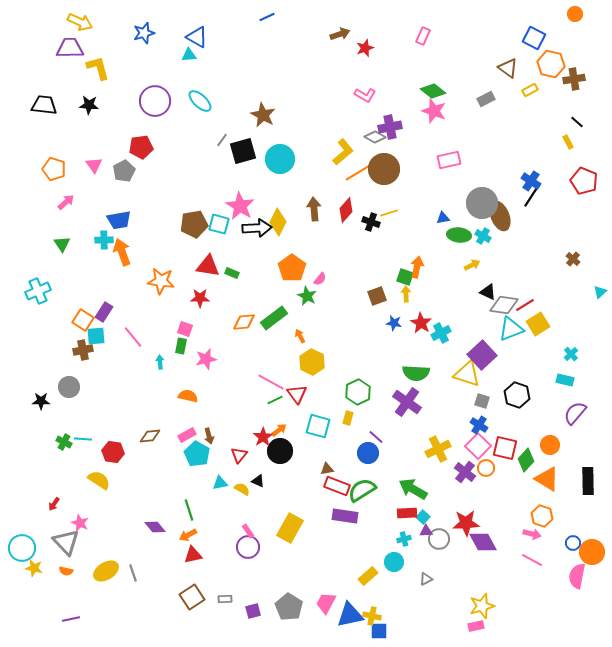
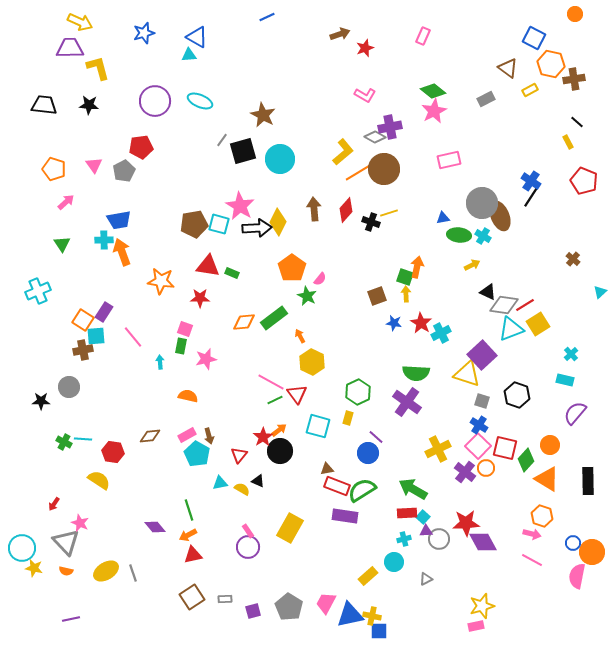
cyan ellipse at (200, 101): rotated 20 degrees counterclockwise
pink star at (434, 111): rotated 25 degrees clockwise
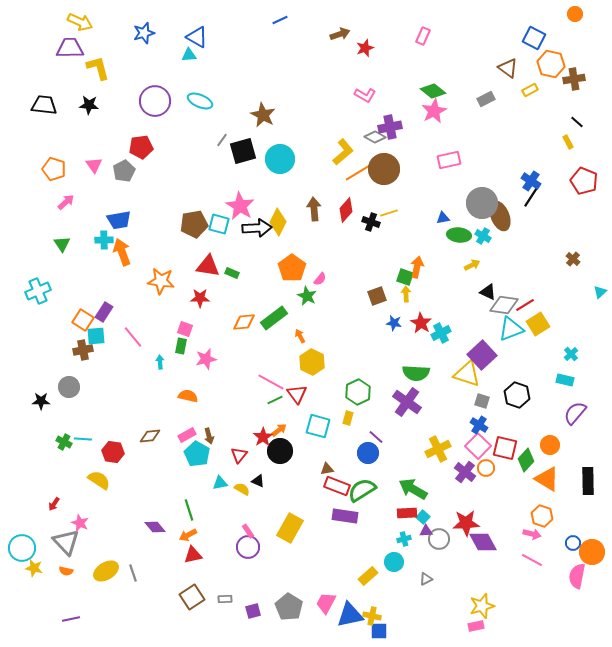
blue line at (267, 17): moved 13 px right, 3 px down
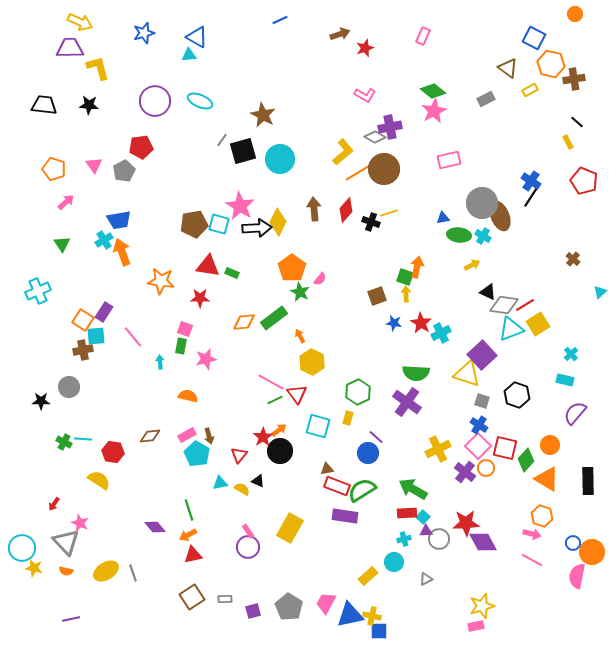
cyan cross at (104, 240): rotated 30 degrees counterclockwise
green star at (307, 296): moved 7 px left, 4 px up
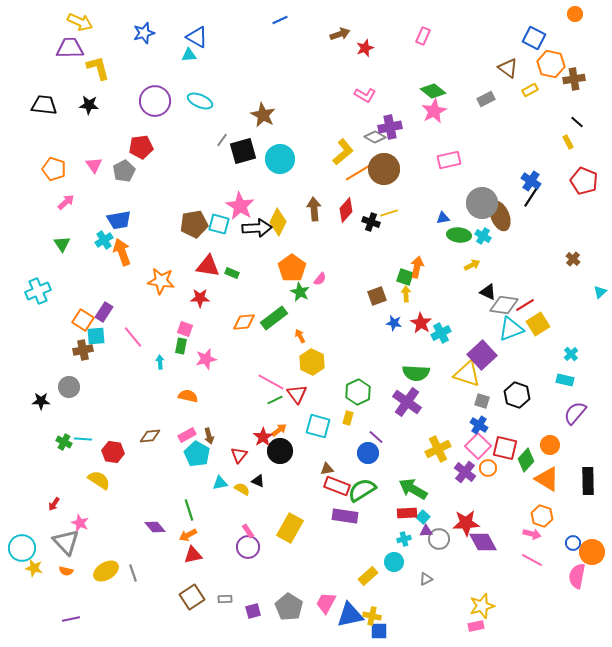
orange circle at (486, 468): moved 2 px right
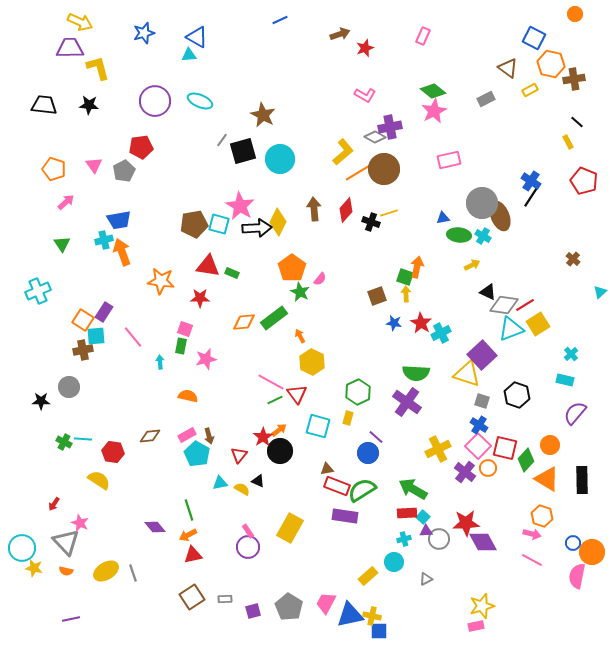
cyan cross at (104, 240): rotated 18 degrees clockwise
black rectangle at (588, 481): moved 6 px left, 1 px up
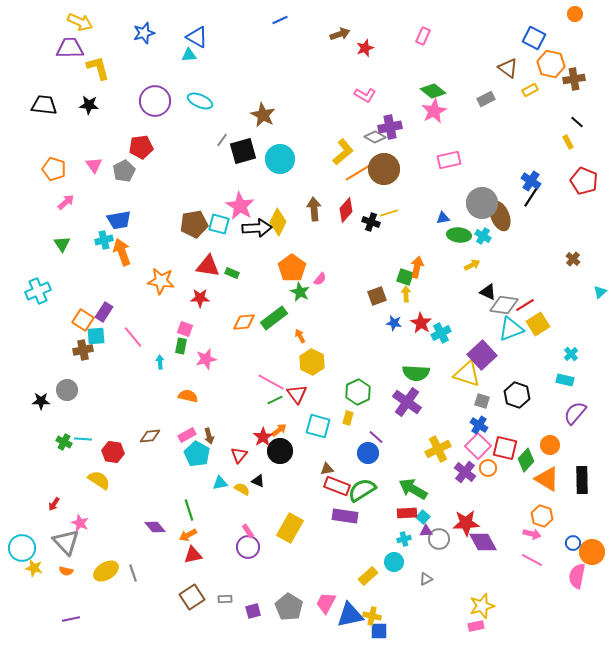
gray circle at (69, 387): moved 2 px left, 3 px down
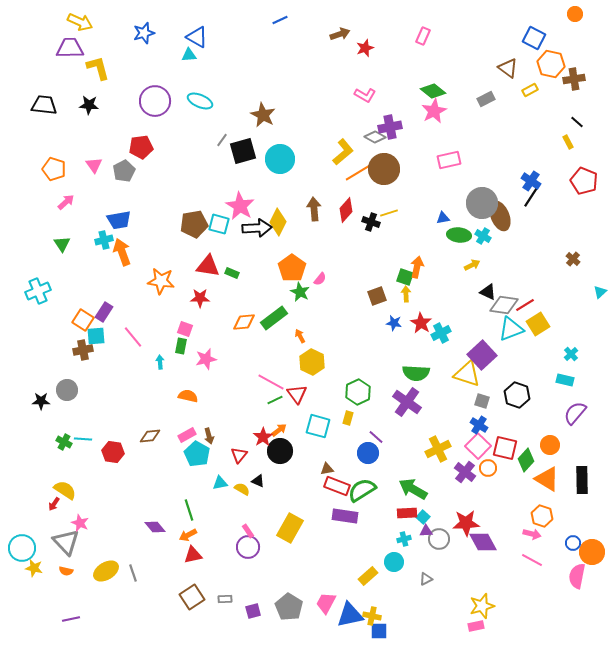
yellow semicircle at (99, 480): moved 34 px left, 10 px down
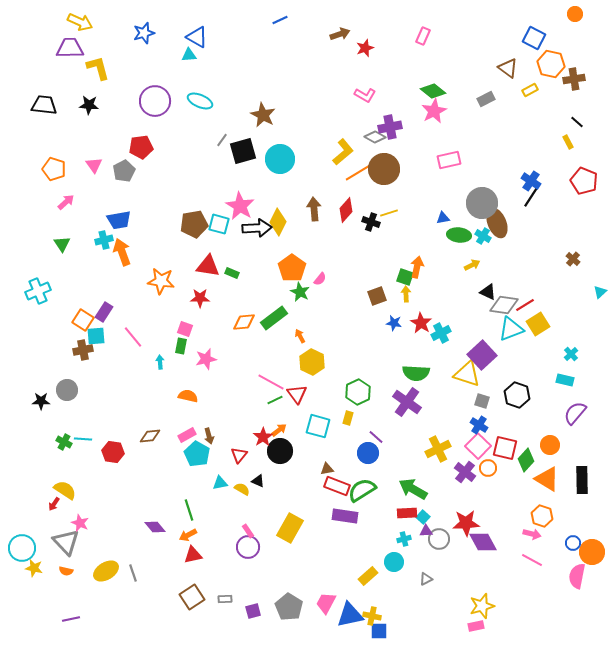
brown ellipse at (500, 216): moved 3 px left, 7 px down
